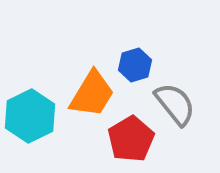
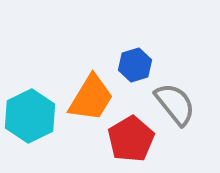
orange trapezoid: moved 1 px left, 4 px down
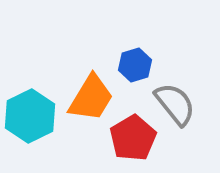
red pentagon: moved 2 px right, 1 px up
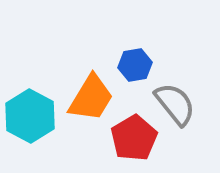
blue hexagon: rotated 8 degrees clockwise
cyan hexagon: rotated 6 degrees counterclockwise
red pentagon: moved 1 px right
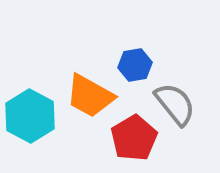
orange trapezoid: moved 1 px left, 2 px up; rotated 88 degrees clockwise
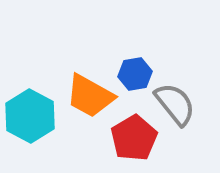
blue hexagon: moved 9 px down
